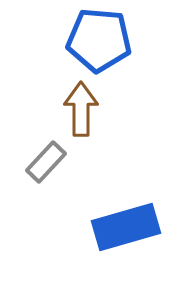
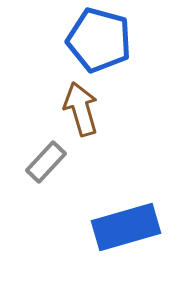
blue pentagon: rotated 10 degrees clockwise
brown arrow: rotated 16 degrees counterclockwise
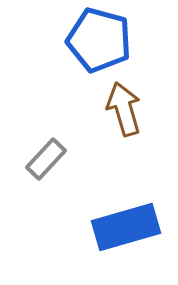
brown arrow: moved 43 px right
gray rectangle: moved 3 px up
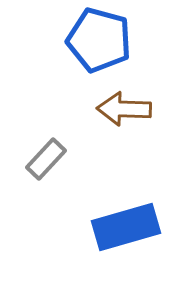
brown arrow: rotated 72 degrees counterclockwise
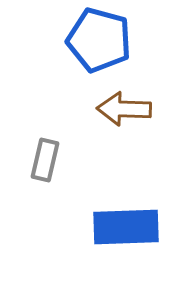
gray rectangle: moved 1 px left, 1 px down; rotated 30 degrees counterclockwise
blue rectangle: rotated 14 degrees clockwise
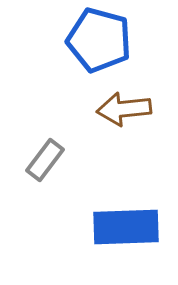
brown arrow: rotated 8 degrees counterclockwise
gray rectangle: rotated 24 degrees clockwise
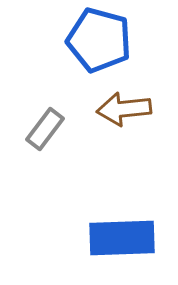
gray rectangle: moved 31 px up
blue rectangle: moved 4 px left, 11 px down
